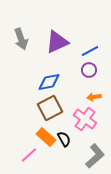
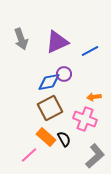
purple circle: moved 25 px left, 4 px down
pink cross: rotated 15 degrees counterclockwise
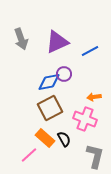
orange rectangle: moved 1 px left, 1 px down
gray L-shape: rotated 35 degrees counterclockwise
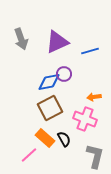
blue line: rotated 12 degrees clockwise
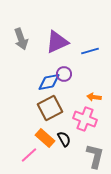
orange arrow: rotated 16 degrees clockwise
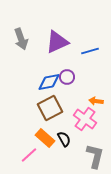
purple circle: moved 3 px right, 3 px down
orange arrow: moved 2 px right, 4 px down
pink cross: rotated 15 degrees clockwise
